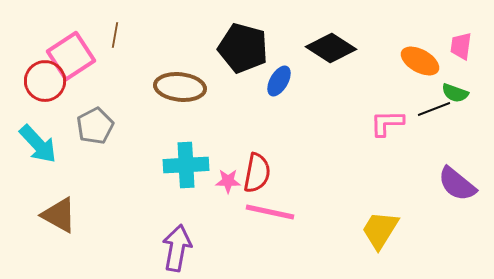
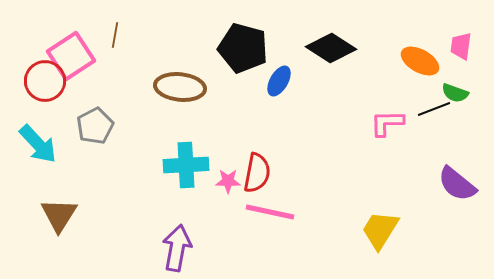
brown triangle: rotated 33 degrees clockwise
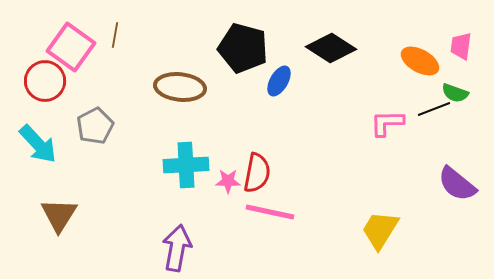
pink square: moved 9 px up; rotated 21 degrees counterclockwise
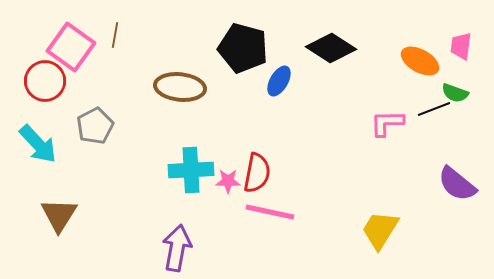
cyan cross: moved 5 px right, 5 px down
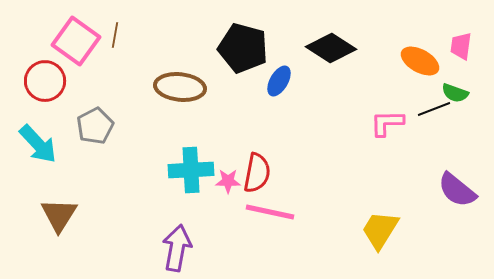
pink square: moved 5 px right, 6 px up
purple semicircle: moved 6 px down
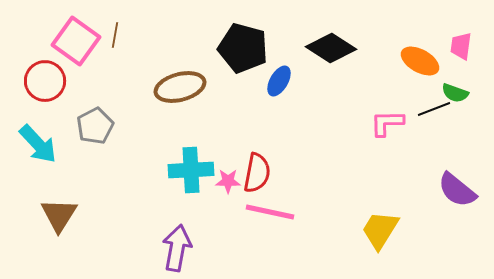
brown ellipse: rotated 21 degrees counterclockwise
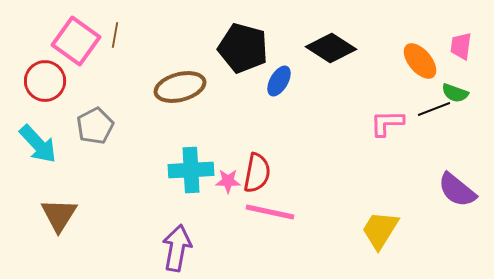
orange ellipse: rotated 21 degrees clockwise
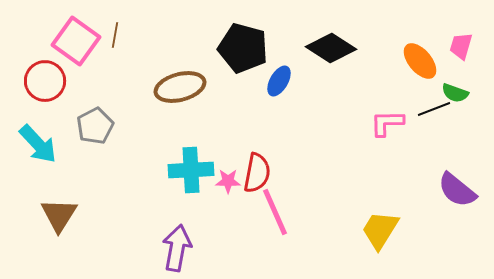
pink trapezoid: rotated 8 degrees clockwise
pink line: moved 5 px right; rotated 54 degrees clockwise
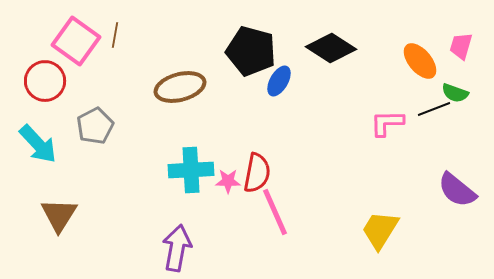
black pentagon: moved 8 px right, 3 px down
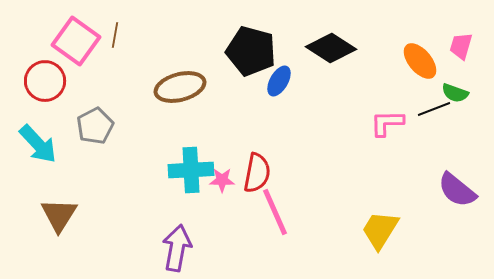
pink star: moved 6 px left, 1 px up
